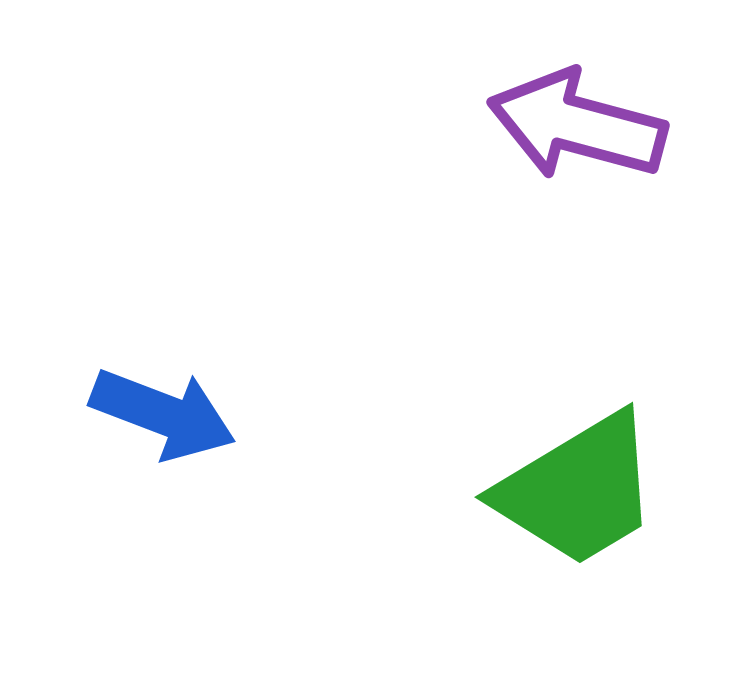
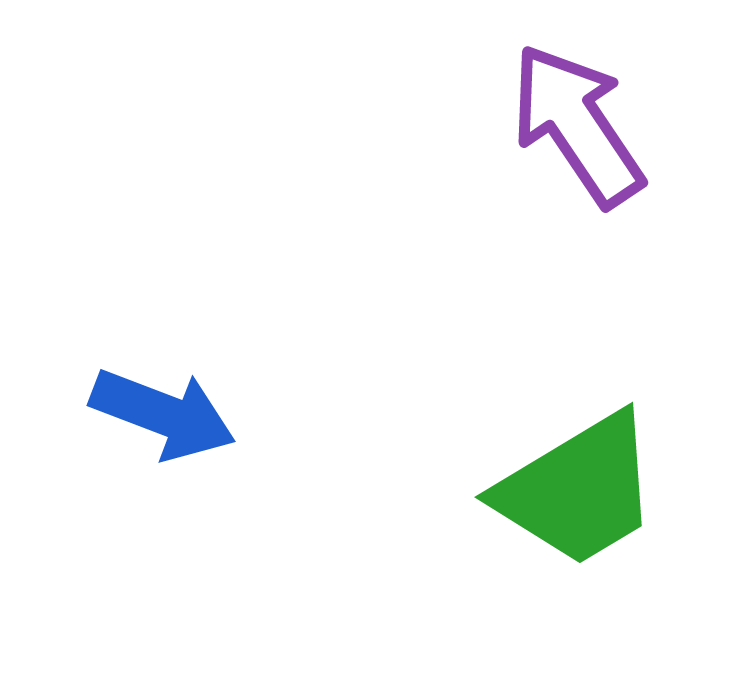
purple arrow: rotated 41 degrees clockwise
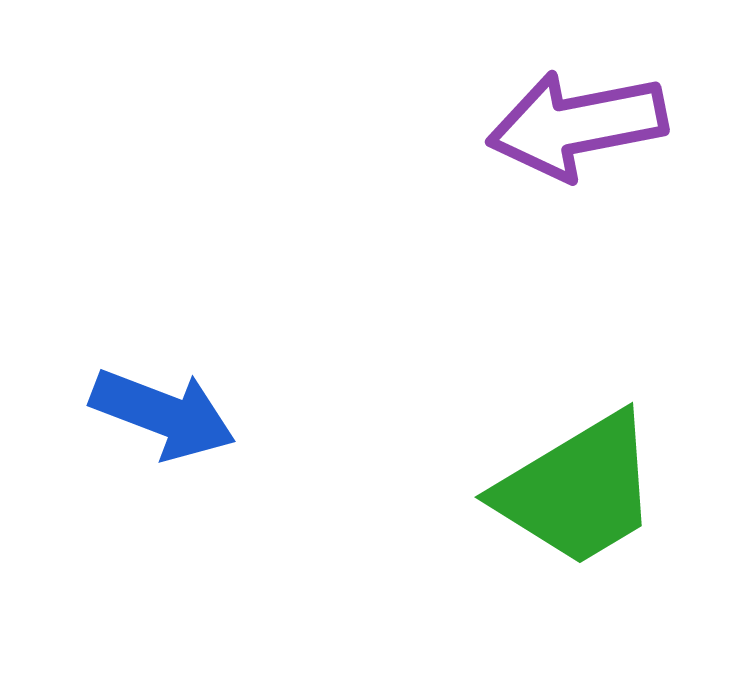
purple arrow: rotated 67 degrees counterclockwise
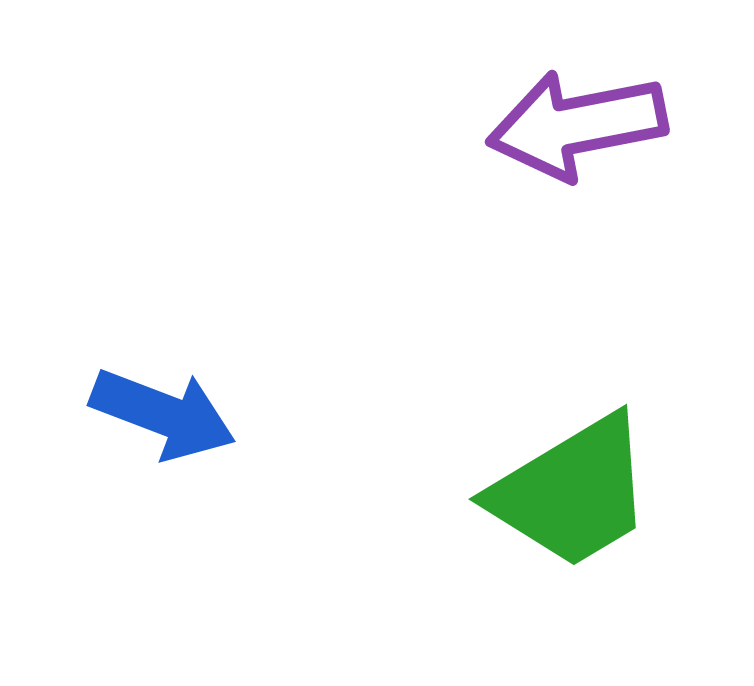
green trapezoid: moved 6 px left, 2 px down
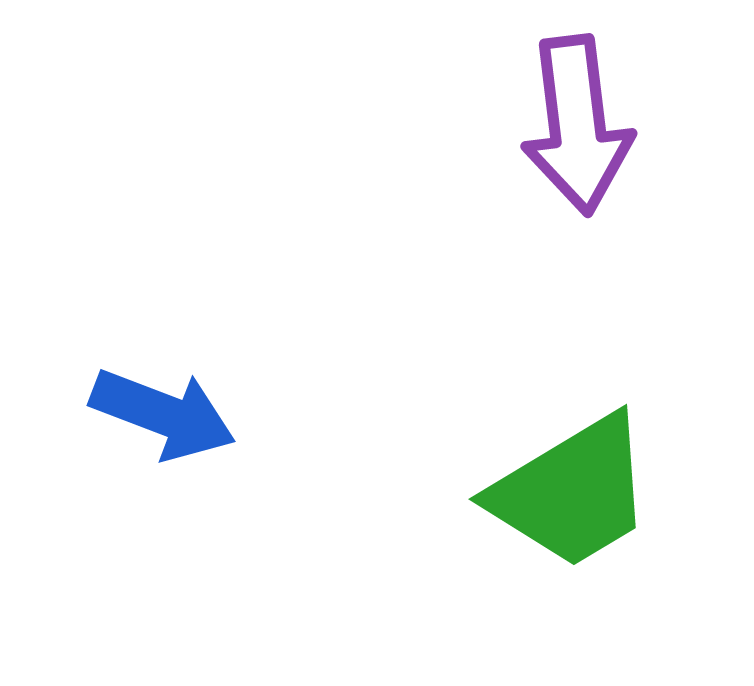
purple arrow: rotated 86 degrees counterclockwise
